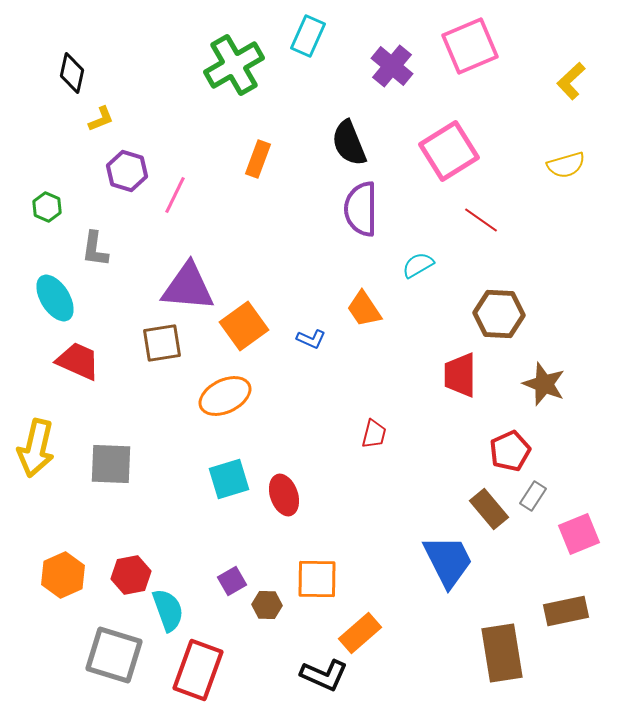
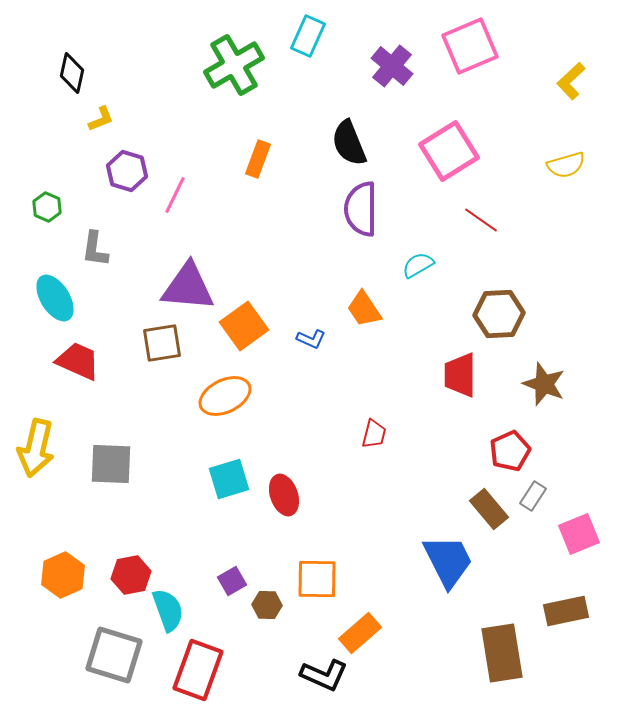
brown hexagon at (499, 314): rotated 6 degrees counterclockwise
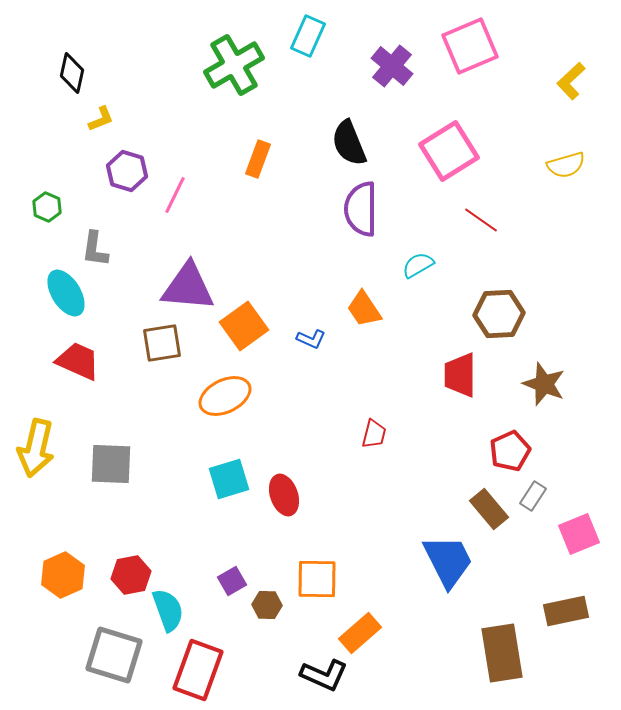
cyan ellipse at (55, 298): moved 11 px right, 5 px up
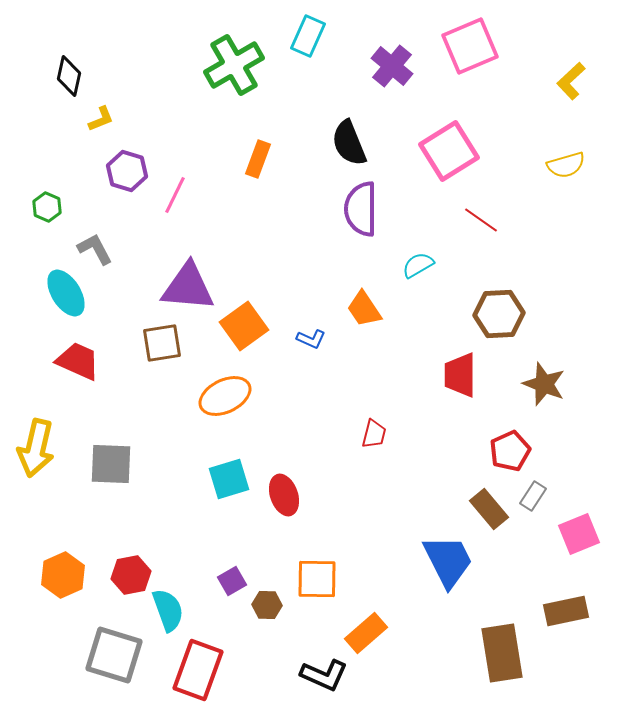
black diamond at (72, 73): moved 3 px left, 3 px down
gray L-shape at (95, 249): rotated 144 degrees clockwise
orange rectangle at (360, 633): moved 6 px right
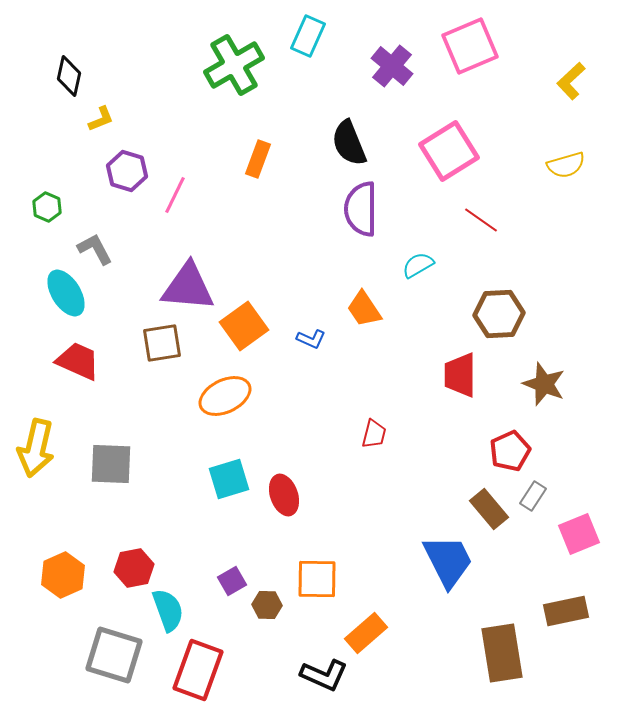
red hexagon at (131, 575): moved 3 px right, 7 px up
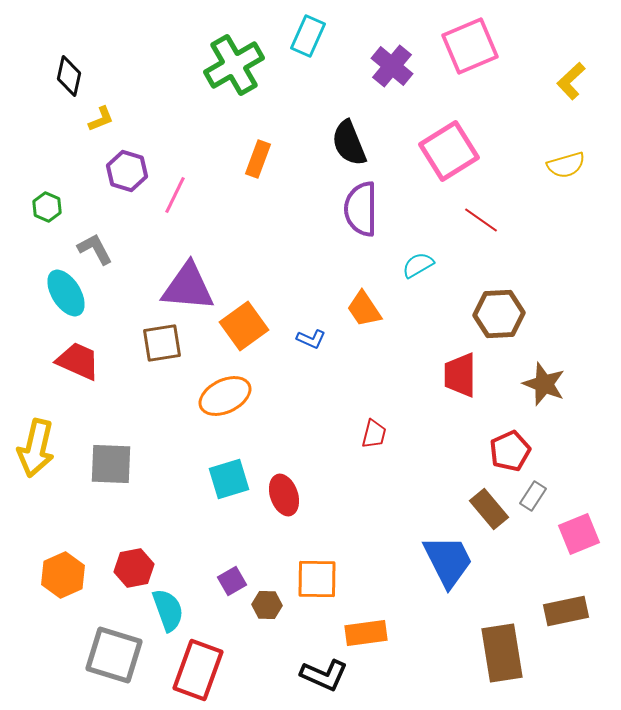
orange rectangle at (366, 633): rotated 33 degrees clockwise
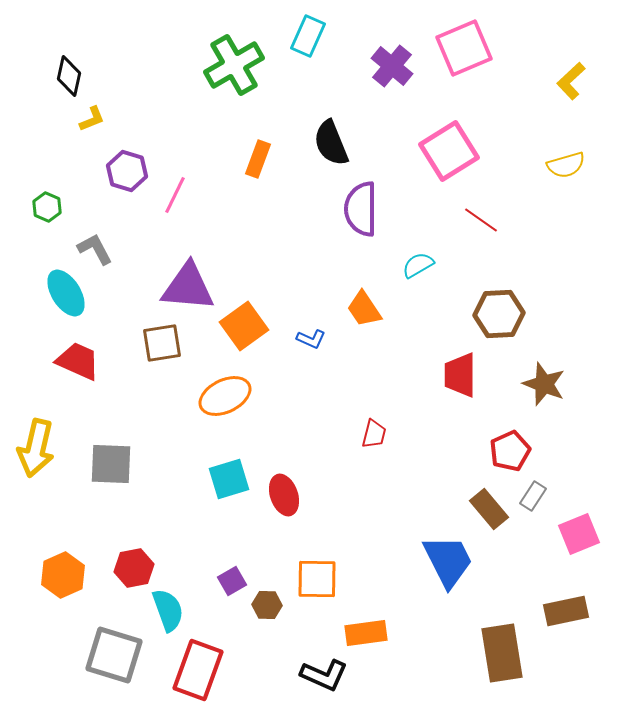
pink square at (470, 46): moved 6 px left, 2 px down
yellow L-shape at (101, 119): moved 9 px left
black semicircle at (349, 143): moved 18 px left
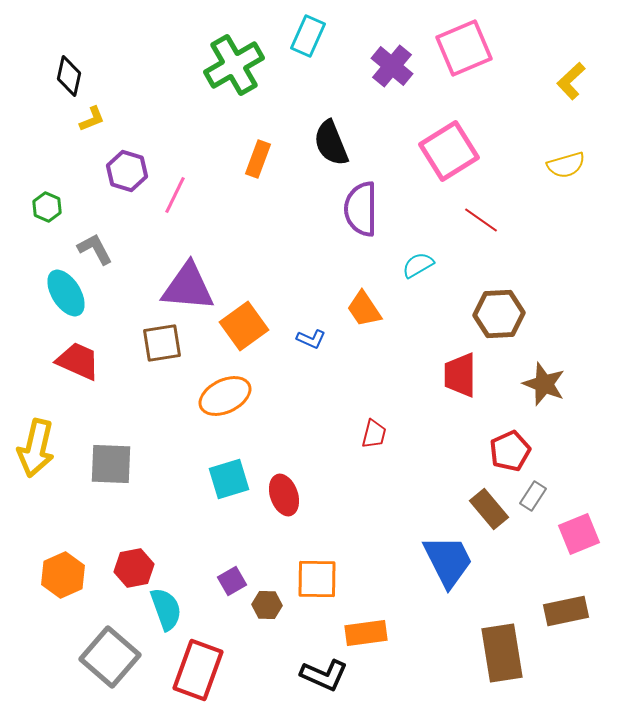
cyan semicircle at (168, 610): moved 2 px left, 1 px up
gray square at (114, 655): moved 4 px left, 2 px down; rotated 24 degrees clockwise
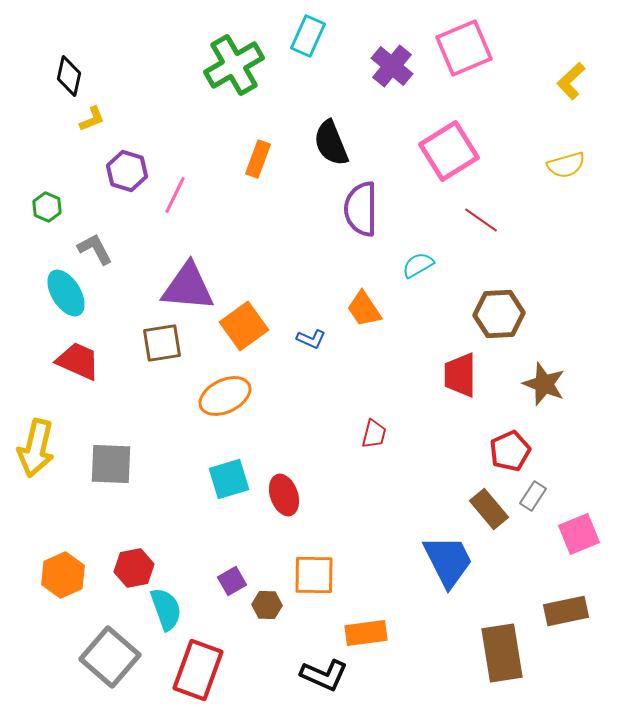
orange square at (317, 579): moved 3 px left, 4 px up
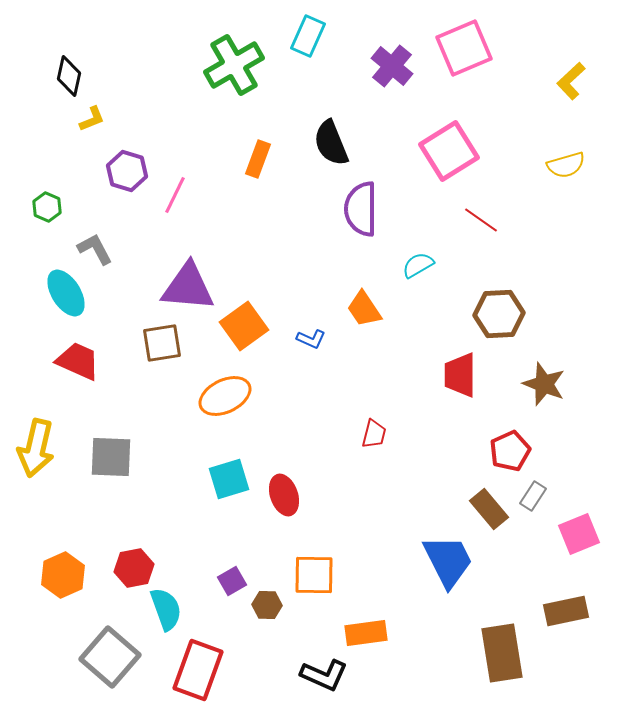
gray square at (111, 464): moved 7 px up
